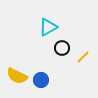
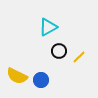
black circle: moved 3 px left, 3 px down
yellow line: moved 4 px left
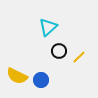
cyan triangle: rotated 12 degrees counterclockwise
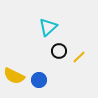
yellow semicircle: moved 3 px left
blue circle: moved 2 px left
